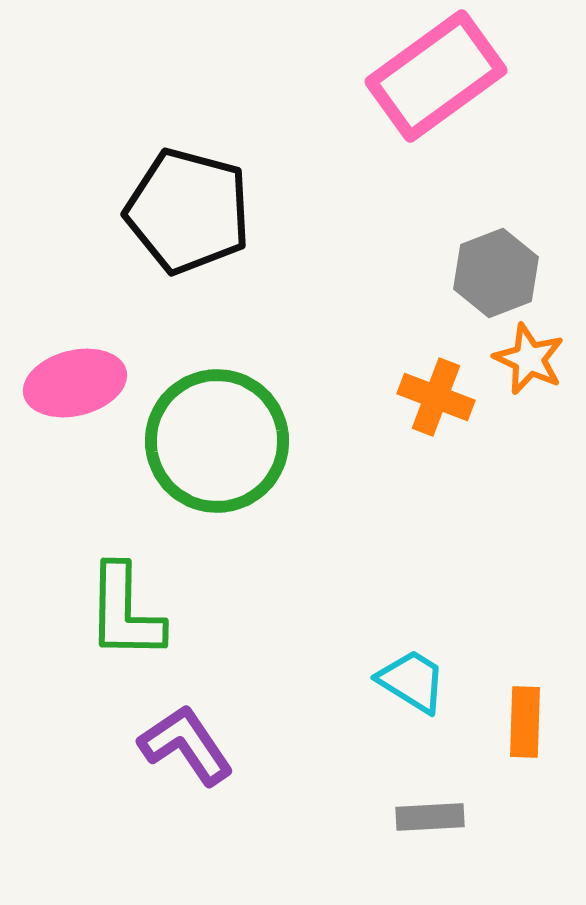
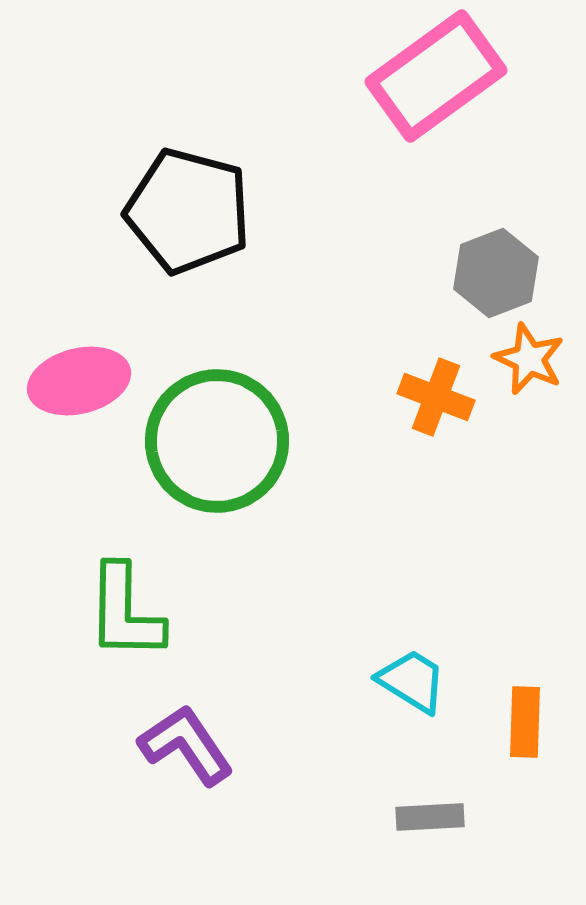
pink ellipse: moved 4 px right, 2 px up
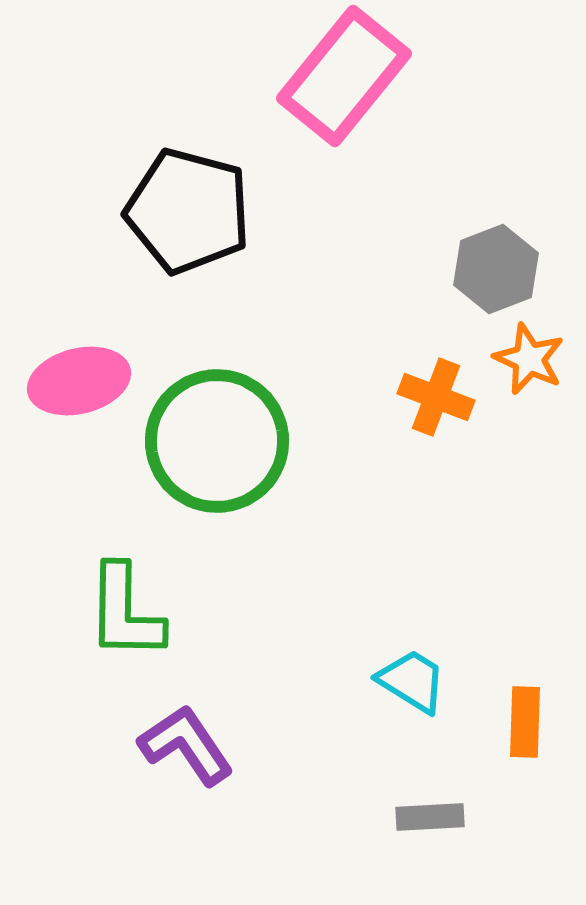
pink rectangle: moved 92 px left; rotated 15 degrees counterclockwise
gray hexagon: moved 4 px up
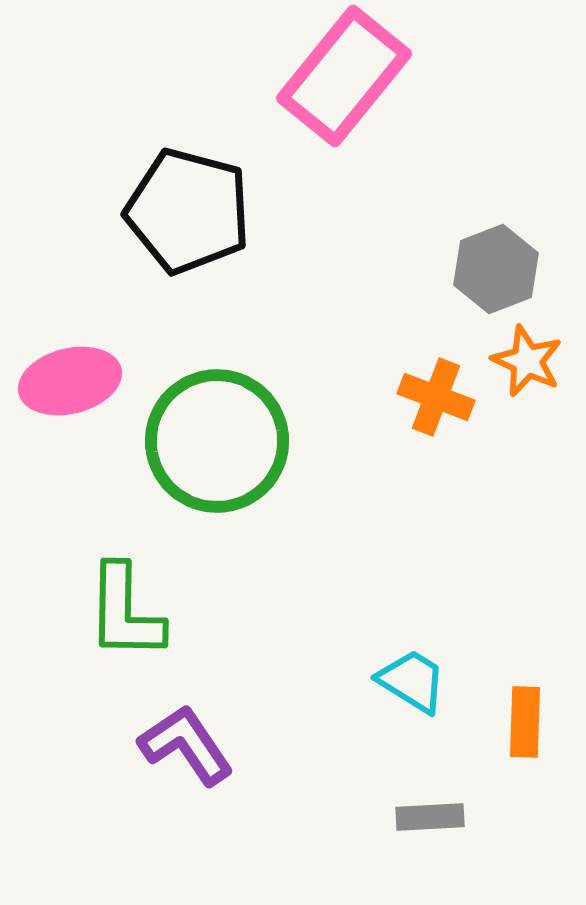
orange star: moved 2 px left, 2 px down
pink ellipse: moved 9 px left
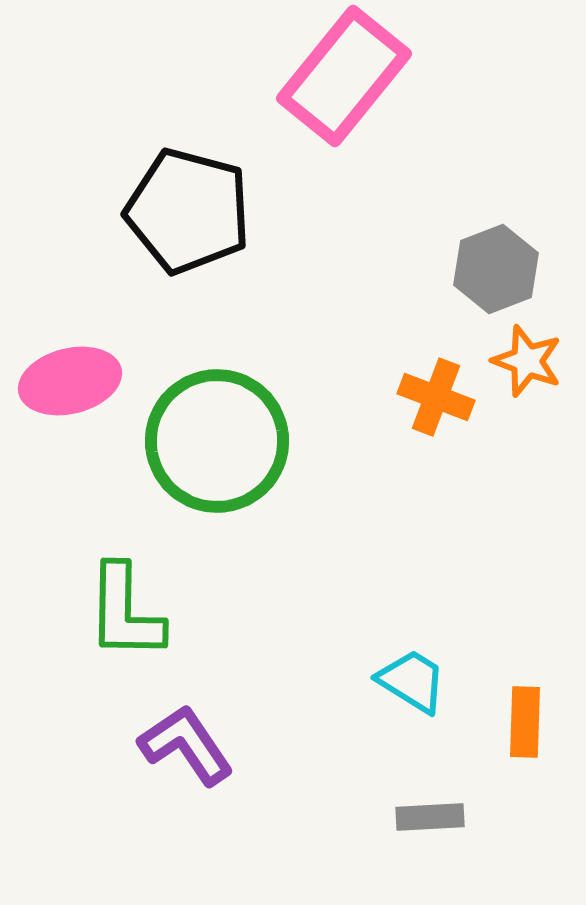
orange star: rotated 4 degrees counterclockwise
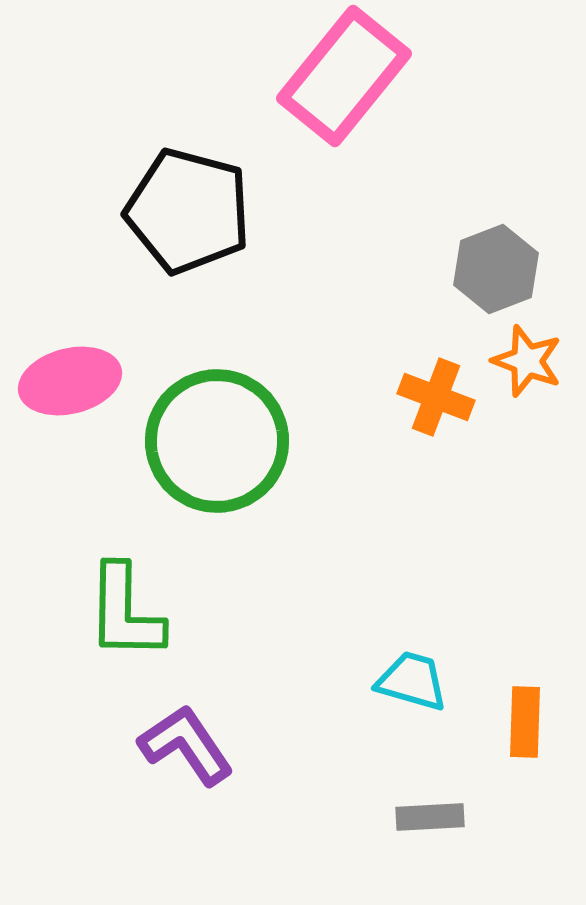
cyan trapezoid: rotated 16 degrees counterclockwise
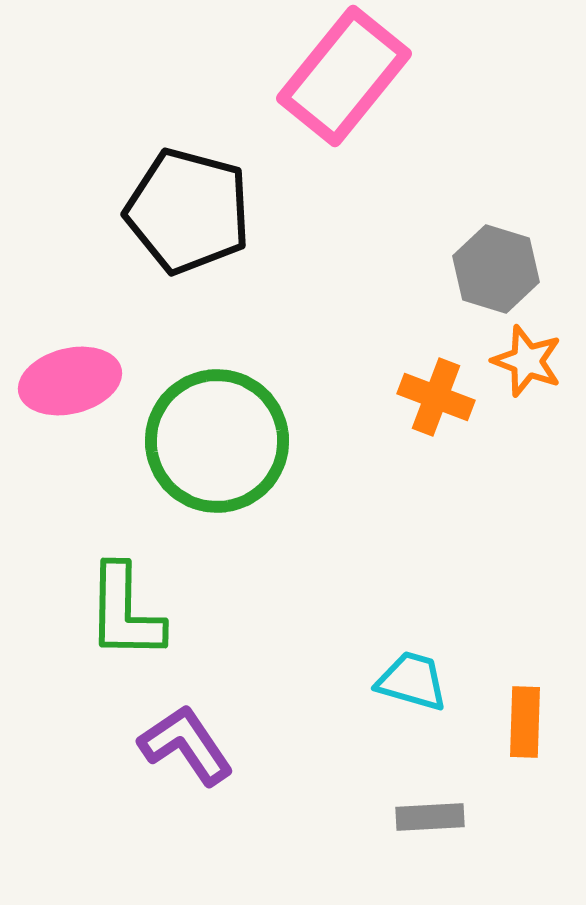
gray hexagon: rotated 22 degrees counterclockwise
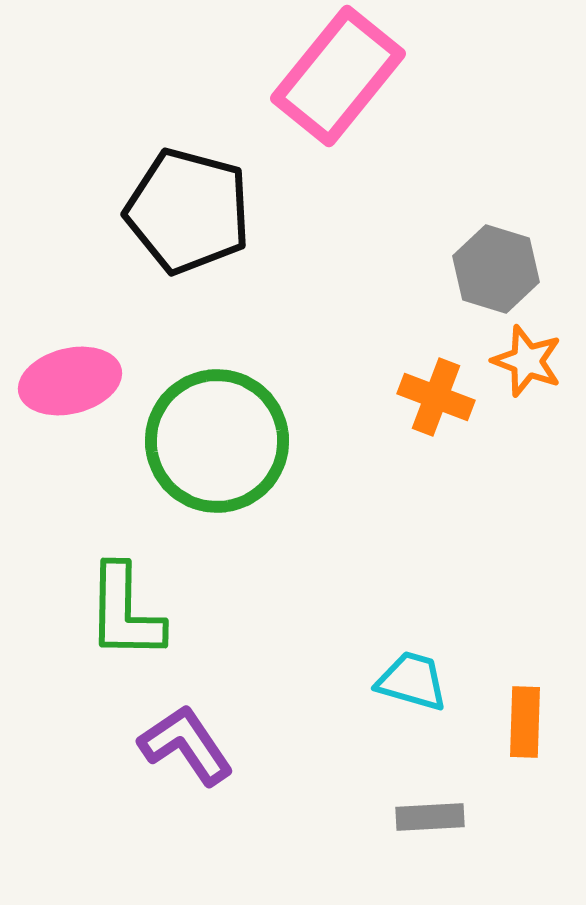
pink rectangle: moved 6 px left
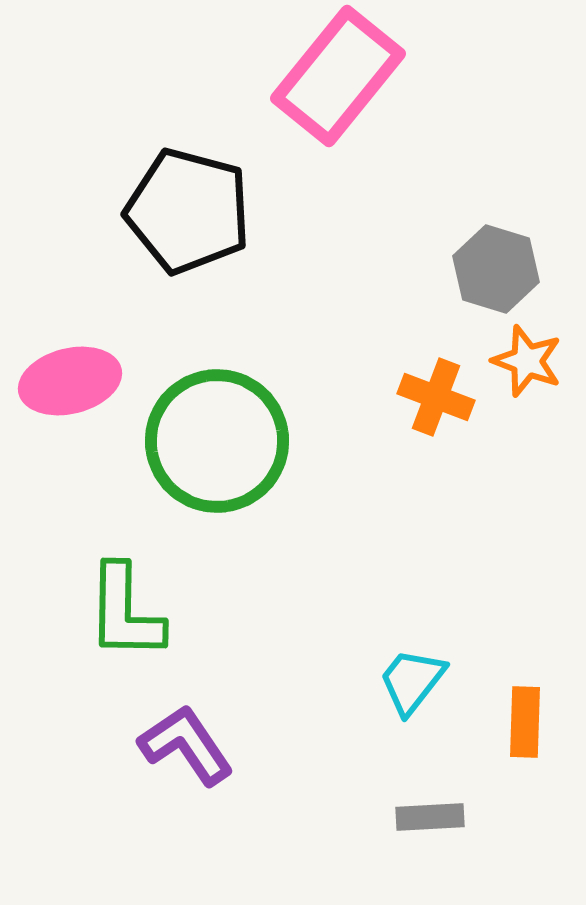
cyan trapezoid: rotated 68 degrees counterclockwise
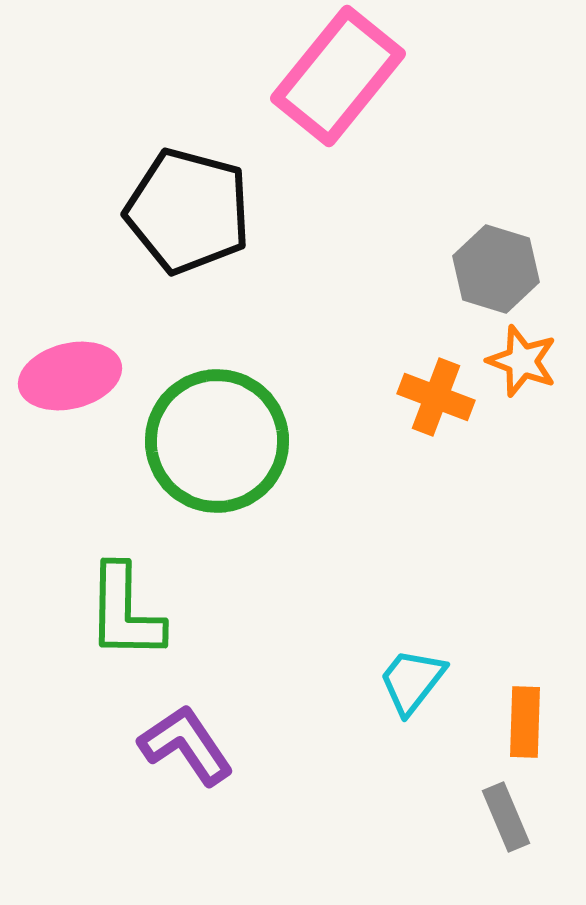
orange star: moved 5 px left
pink ellipse: moved 5 px up
gray rectangle: moved 76 px right; rotated 70 degrees clockwise
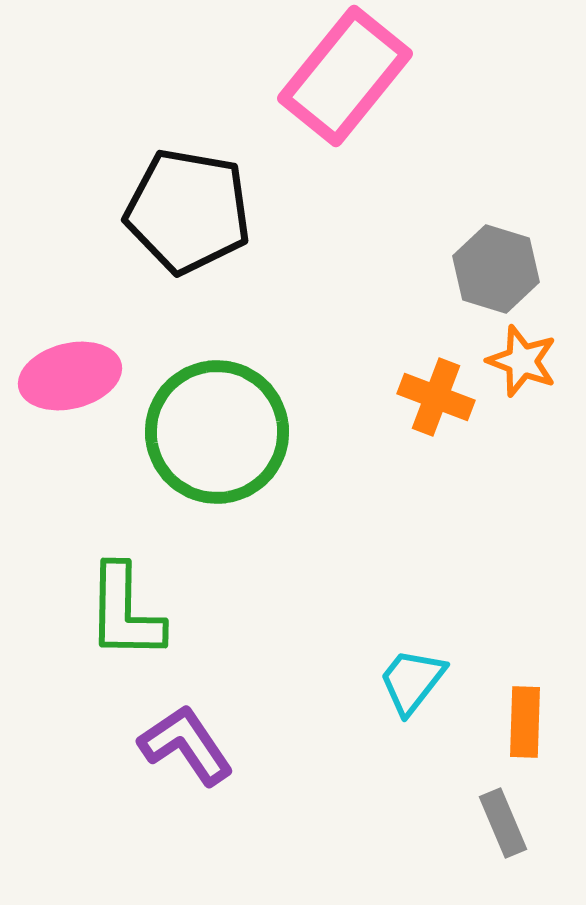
pink rectangle: moved 7 px right
black pentagon: rotated 5 degrees counterclockwise
green circle: moved 9 px up
gray rectangle: moved 3 px left, 6 px down
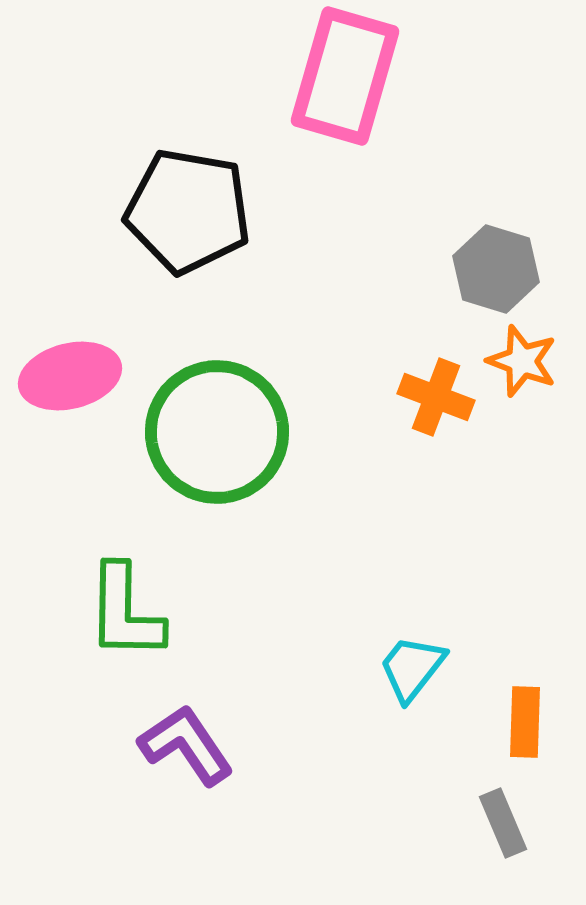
pink rectangle: rotated 23 degrees counterclockwise
cyan trapezoid: moved 13 px up
